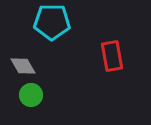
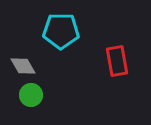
cyan pentagon: moved 9 px right, 9 px down
red rectangle: moved 5 px right, 5 px down
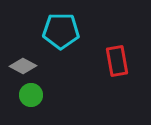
gray diamond: rotated 32 degrees counterclockwise
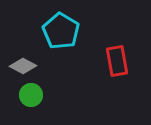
cyan pentagon: rotated 30 degrees clockwise
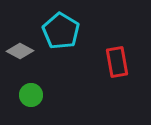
red rectangle: moved 1 px down
gray diamond: moved 3 px left, 15 px up
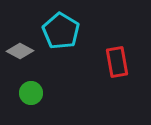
green circle: moved 2 px up
